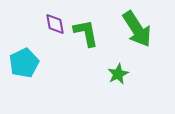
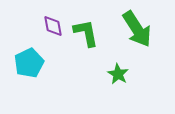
purple diamond: moved 2 px left, 2 px down
cyan pentagon: moved 5 px right
green star: rotated 15 degrees counterclockwise
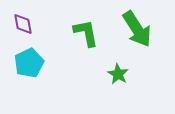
purple diamond: moved 30 px left, 2 px up
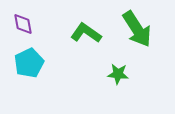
green L-shape: rotated 44 degrees counterclockwise
green star: rotated 25 degrees counterclockwise
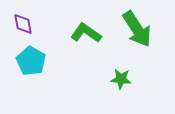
cyan pentagon: moved 2 px right, 2 px up; rotated 16 degrees counterclockwise
green star: moved 3 px right, 5 px down
